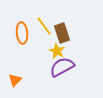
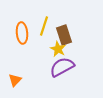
yellow line: rotated 54 degrees clockwise
brown rectangle: moved 2 px right, 2 px down
yellow star: moved 1 px right, 2 px up
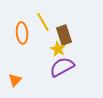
yellow line: moved 1 px left, 4 px up; rotated 48 degrees counterclockwise
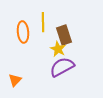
yellow line: rotated 30 degrees clockwise
orange ellipse: moved 1 px right, 1 px up
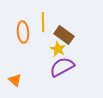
brown rectangle: rotated 36 degrees counterclockwise
orange triangle: rotated 32 degrees counterclockwise
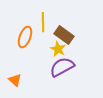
orange ellipse: moved 2 px right, 5 px down; rotated 25 degrees clockwise
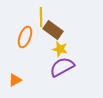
yellow line: moved 2 px left, 5 px up
brown rectangle: moved 11 px left, 5 px up
yellow star: moved 2 px right; rotated 14 degrees counterclockwise
orange triangle: rotated 48 degrees clockwise
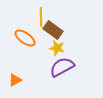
orange ellipse: moved 1 px down; rotated 75 degrees counterclockwise
yellow star: moved 3 px left, 1 px up
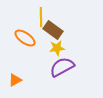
yellow star: rotated 21 degrees counterclockwise
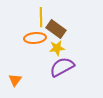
brown rectangle: moved 3 px right, 1 px up
orange ellipse: moved 10 px right; rotated 40 degrees counterclockwise
orange triangle: rotated 24 degrees counterclockwise
